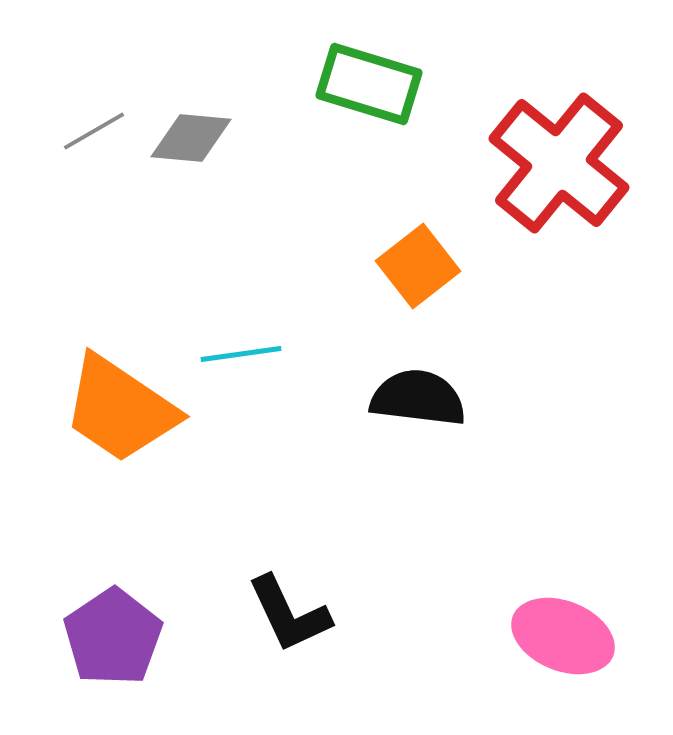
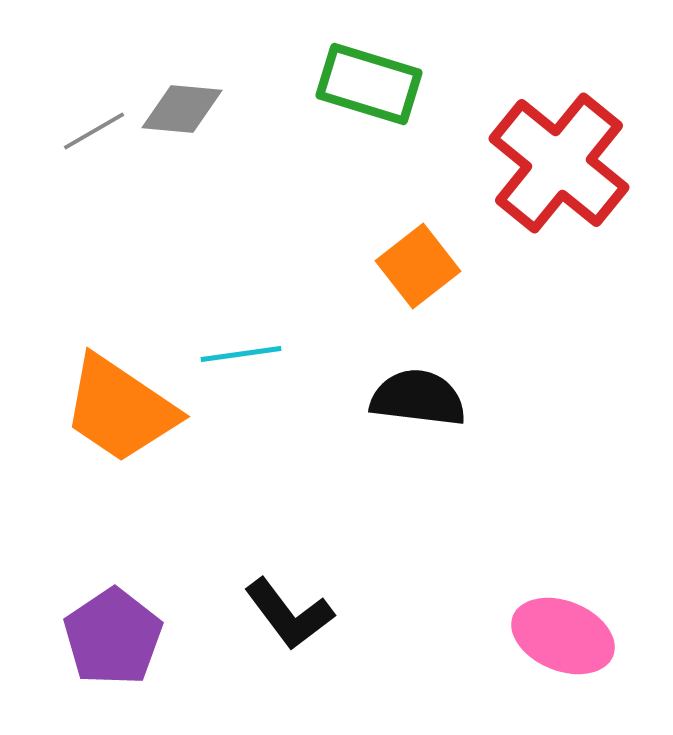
gray diamond: moved 9 px left, 29 px up
black L-shape: rotated 12 degrees counterclockwise
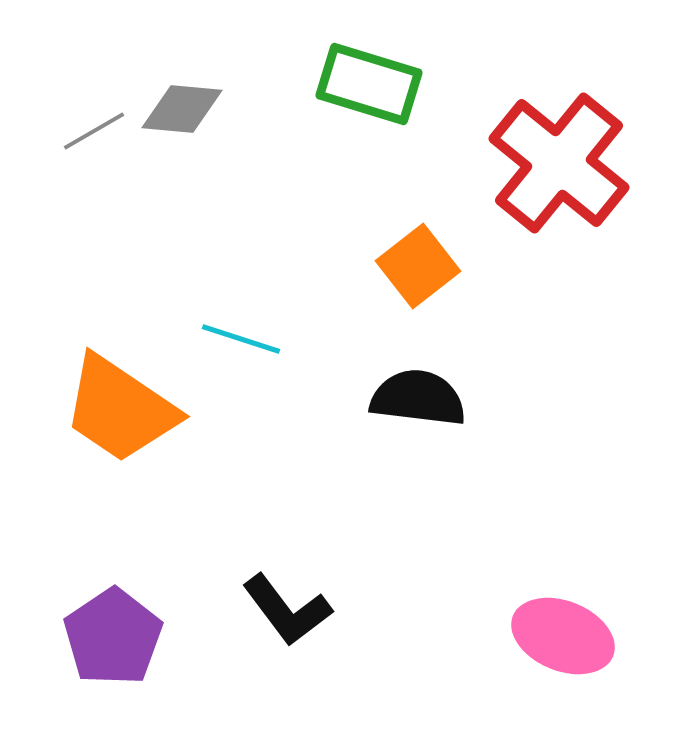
cyan line: moved 15 px up; rotated 26 degrees clockwise
black L-shape: moved 2 px left, 4 px up
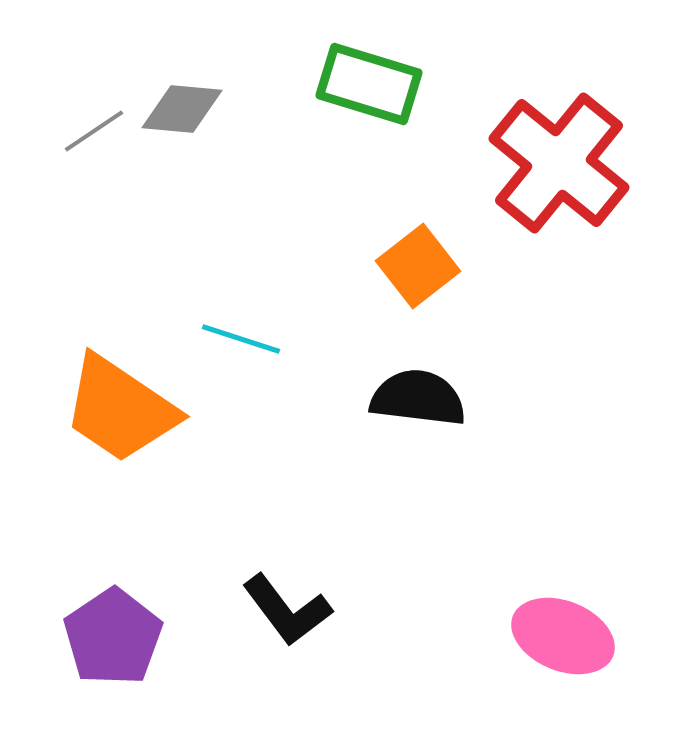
gray line: rotated 4 degrees counterclockwise
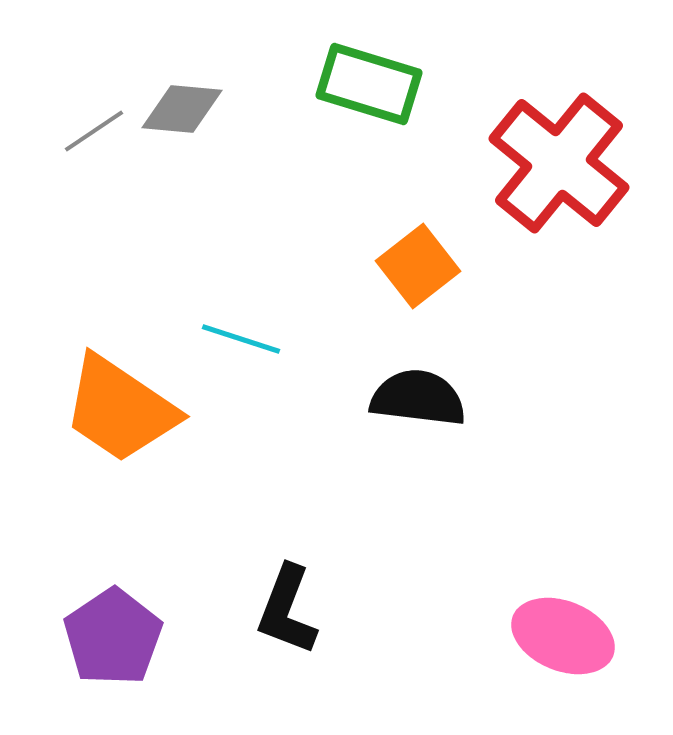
black L-shape: rotated 58 degrees clockwise
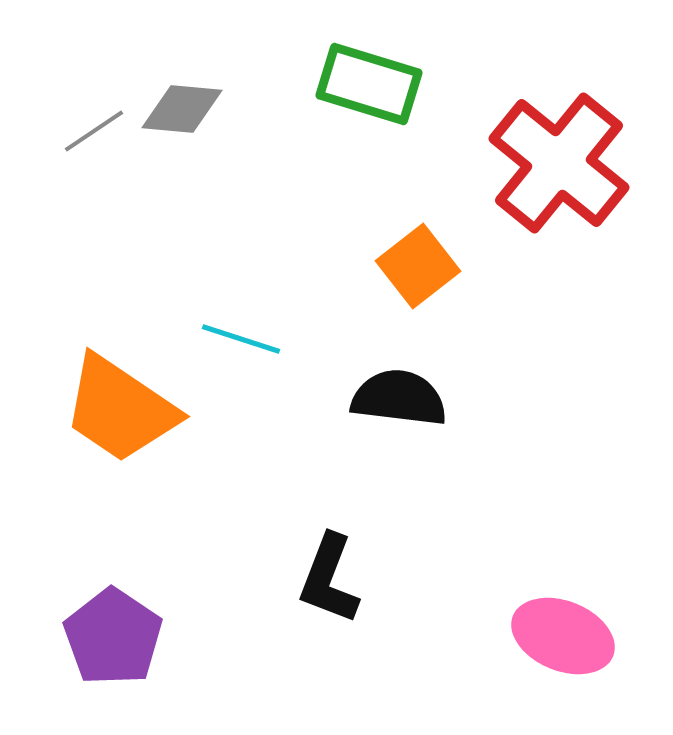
black semicircle: moved 19 px left
black L-shape: moved 42 px right, 31 px up
purple pentagon: rotated 4 degrees counterclockwise
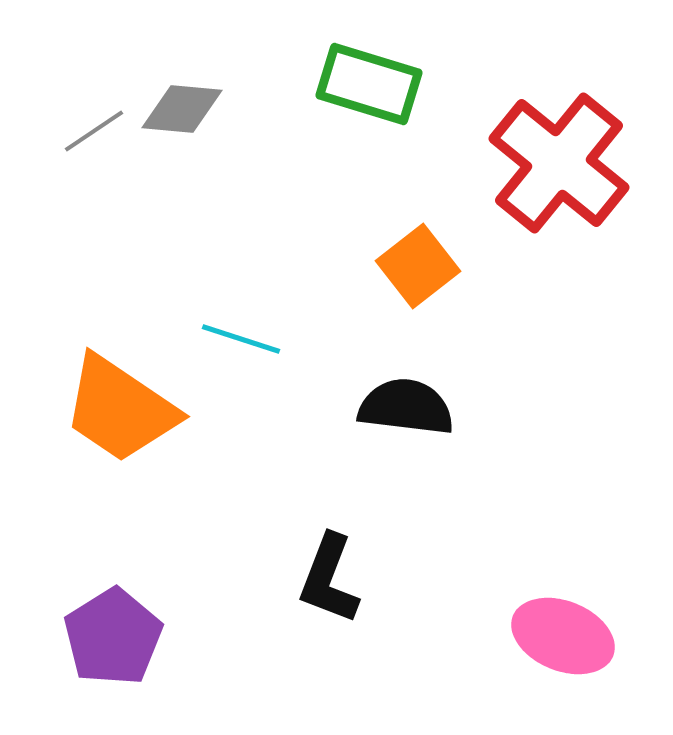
black semicircle: moved 7 px right, 9 px down
purple pentagon: rotated 6 degrees clockwise
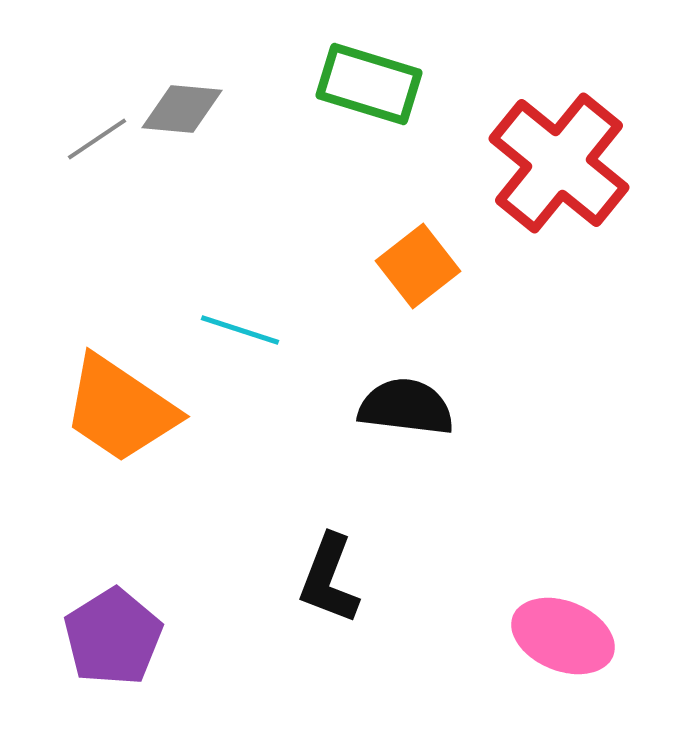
gray line: moved 3 px right, 8 px down
cyan line: moved 1 px left, 9 px up
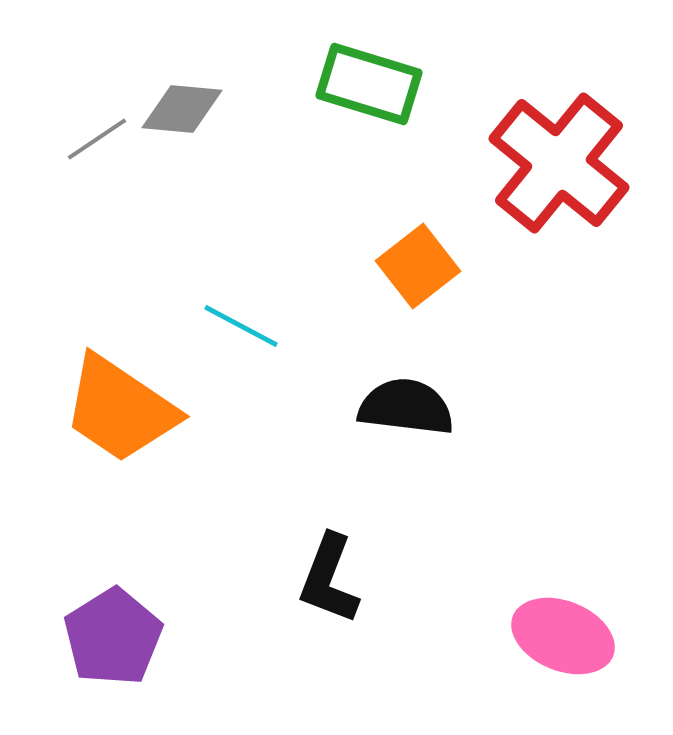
cyan line: moved 1 px right, 4 px up; rotated 10 degrees clockwise
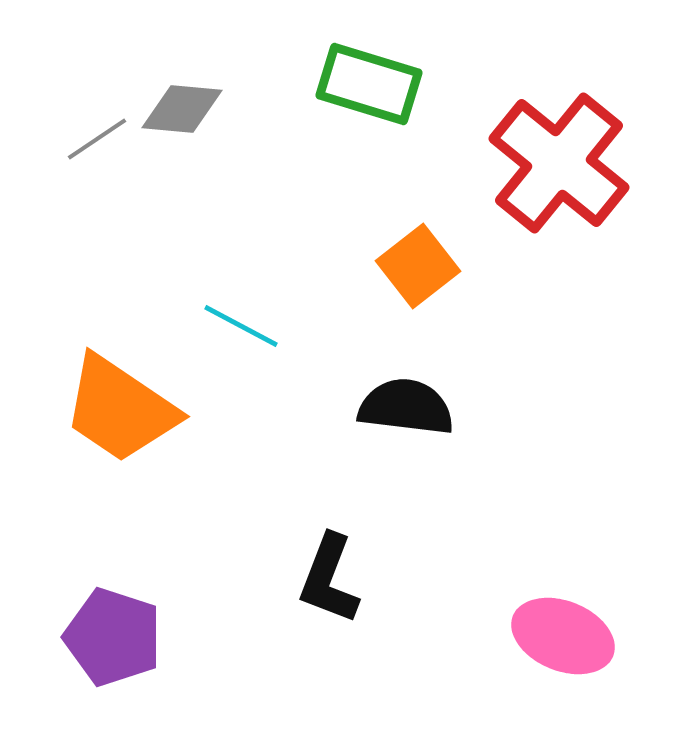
purple pentagon: rotated 22 degrees counterclockwise
